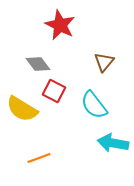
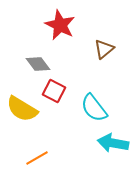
brown triangle: moved 13 px up; rotated 10 degrees clockwise
cyan semicircle: moved 3 px down
orange line: moved 2 px left; rotated 10 degrees counterclockwise
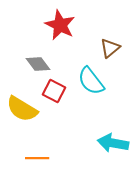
brown triangle: moved 6 px right, 1 px up
cyan semicircle: moved 3 px left, 27 px up
orange line: rotated 30 degrees clockwise
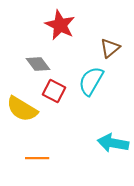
cyan semicircle: rotated 68 degrees clockwise
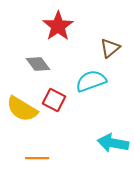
red star: moved 2 px left, 1 px down; rotated 12 degrees clockwise
cyan semicircle: rotated 40 degrees clockwise
red square: moved 9 px down
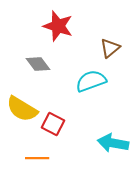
red star: rotated 20 degrees counterclockwise
red square: moved 1 px left, 24 px down
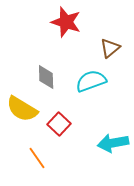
red star: moved 8 px right, 4 px up
gray diamond: moved 8 px right, 13 px down; rotated 35 degrees clockwise
red square: moved 6 px right; rotated 15 degrees clockwise
cyan arrow: rotated 20 degrees counterclockwise
orange line: rotated 55 degrees clockwise
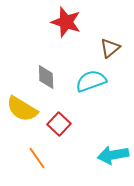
cyan arrow: moved 12 px down
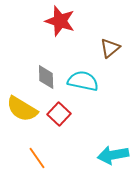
red star: moved 6 px left, 1 px up
cyan semicircle: moved 8 px left; rotated 32 degrees clockwise
red square: moved 10 px up
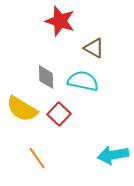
brown triangle: moved 16 px left; rotated 50 degrees counterclockwise
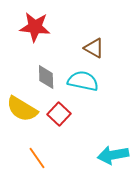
red star: moved 25 px left, 6 px down; rotated 12 degrees counterclockwise
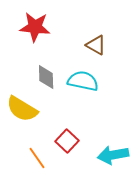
brown triangle: moved 2 px right, 3 px up
red square: moved 8 px right, 27 px down
